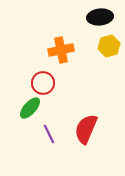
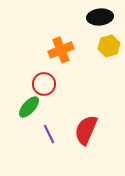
orange cross: rotated 10 degrees counterclockwise
red circle: moved 1 px right, 1 px down
green ellipse: moved 1 px left, 1 px up
red semicircle: moved 1 px down
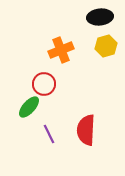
yellow hexagon: moved 3 px left
red semicircle: rotated 20 degrees counterclockwise
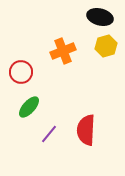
black ellipse: rotated 20 degrees clockwise
orange cross: moved 2 px right, 1 px down
red circle: moved 23 px left, 12 px up
purple line: rotated 66 degrees clockwise
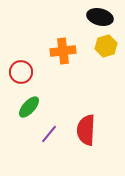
orange cross: rotated 15 degrees clockwise
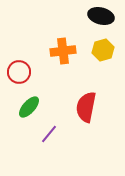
black ellipse: moved 1 px right, 1 px up
yellow hexagon: moved 3 px left, 4 px down
red circle: moved 2 px left
red semicircle: moved 23 px up; rotated 8 degrees clockwise
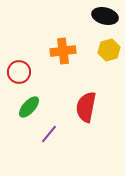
black ellipse: moved 4 px right
yellow hexagon: moved 6 px right
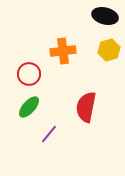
red circle: moved 10 px right, 2 px down
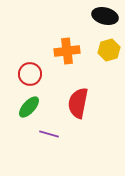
orange cross: moved 4 px right
red circle: moved 1 px right
red semicircle: moved 8 px left, 4 px up
purple line: rotated 66 degrees clockwise
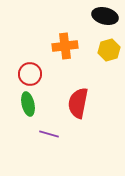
orange cross: moved 2 px left, 5 px up
green ellipse: moved 1 px left, 3 px up; rotated 55 degrees counterclockwise
